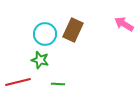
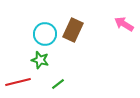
green line: rotated 40 degrees counterclockwise
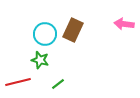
pink arrow: rotated 24 degrees counterclockwise
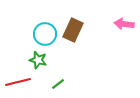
green star: moved 2 px left
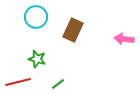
pink arrow: moved 15 px down
cyan circle: moved 9 px left, 17 px up
green star: moved 1 px left, 1 px up
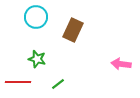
pink arrow: moved 3 px left, 25 px down
red line: rotated 15 degrees clockwise
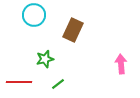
cyan circle: moved 2 px left, 2 px up
green star: moved 8 px right; rotated 30 degrees counterclockwise
pink arrow: rotated 78 degrees clockwise
red line: moved 1 px right
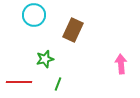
green line: rotated 32 degrees counterclockwise
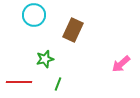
pink arrow: rotated 126 degrees counterclockwise
